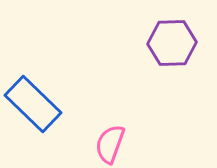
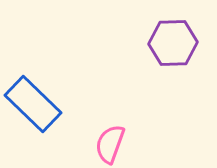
purple hexagon: moved 1 px right
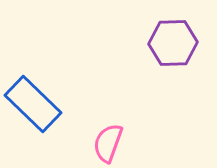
pink semicircle: moved 2 px left, 1 px up
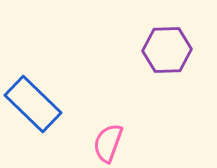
purple hexagon: moved 6 px left, 7 px down
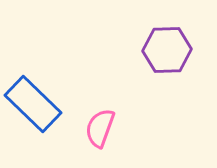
pink semicircle: moved 8 px left, 15 px up
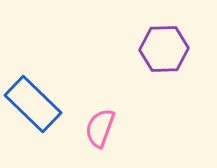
purple hexagon: moved 3 px left, 1 px up
